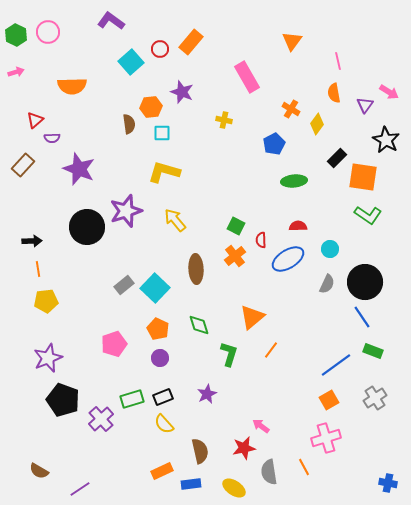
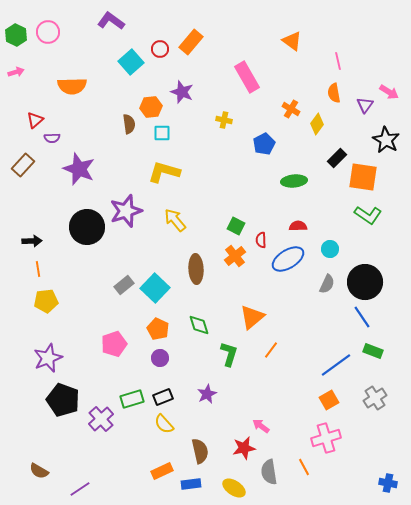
orange triangle at (292, 41): rotated 30 degrees counterclockwise
blue pentagon at (274, 144): moved 10 px left
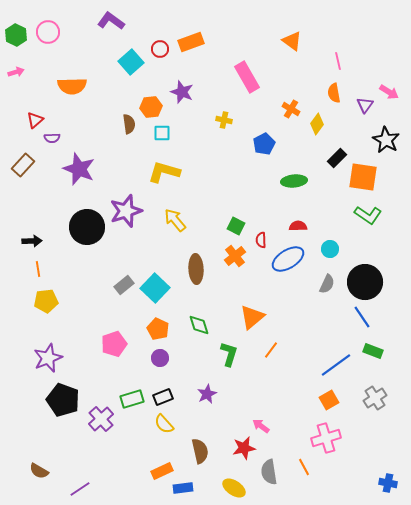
orange rectangle at (191, 42): rotated 30 degrees clockwise
blue rectangle at (191, 484): moved 8 px left, 4 px down
